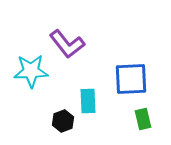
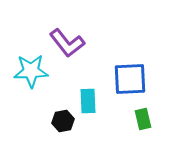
purple L-shape: moved 1 px up
blue square: moved 1 px left
black hexagon: rotated 10 degrees clockwise
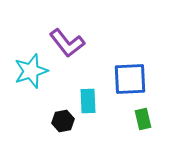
cyan star: rotated 16 degrees counterclockwise
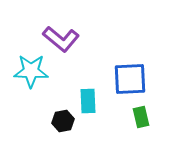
purple L-shape: moved 6 px left, 4 px up; rotated 12 degrees counterclockwise
cyan star: rotated 20 degrees clockwise
green rectangle: moved 2 px left, 2 px up
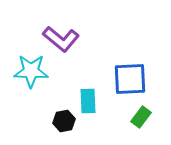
green rectangle: rotated 50 degrees clockwise
black hexagon: moved 1 px right
